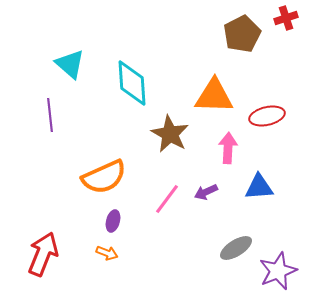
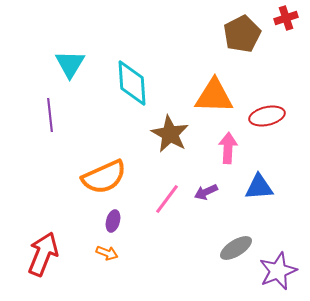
cyan triangle: rotated 20 degrees clockwise
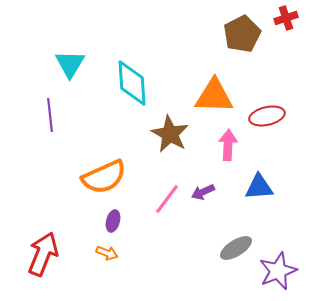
pink arrow: moved 3 px up
purple arrow: moved 3 px left
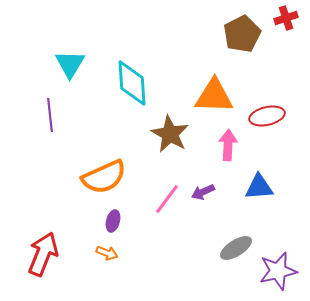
purple star: rotated 9 degrees clockwise
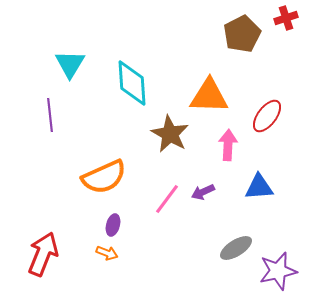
orange triangle: moved 5 px left
red ellipse: rotated 40 degrees counterclockwise
purple ellipse: moved 4 px down
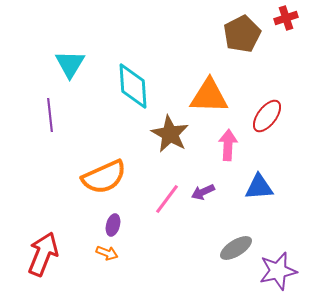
cyan diamond: moved 1 px right, 3 px down
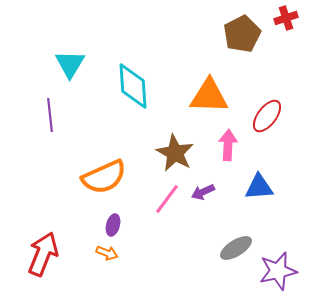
brown star: moved 5 px right, 19 px down
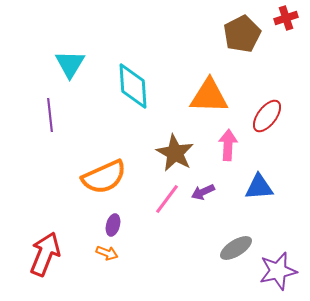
red arrow: moved 2 px right
